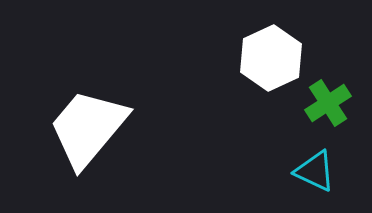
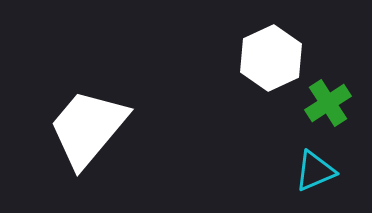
cyan triangle: rotated 48 degrees counterclockwise
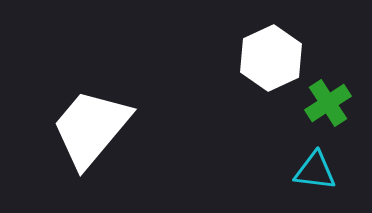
white trapezoid: moved 3 px right
cyan triangle: rotated 30 degrees clockwise
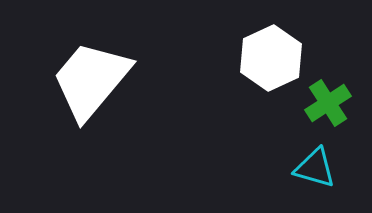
white trapezoid: moved 48 px up
cyan triangle: moved 3 px up; rotated 9 degrees clockwise
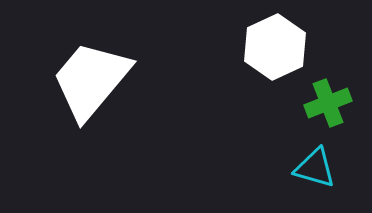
white hexagon: moved 4 px right, 11 px up
green cross: rotated 12 degrees clockwise
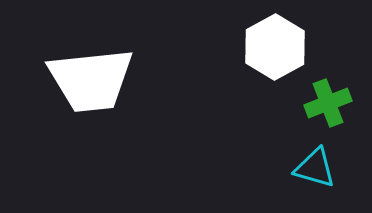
white hexagon: rotated 4 degrees counterclockwise
white trapezoid: rotated 136 degrees counterclockwise
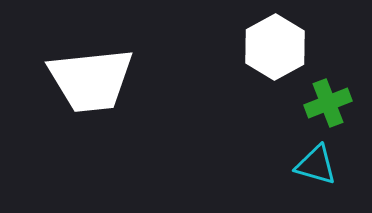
cyan triangle: moved 1 px right, 3 px up
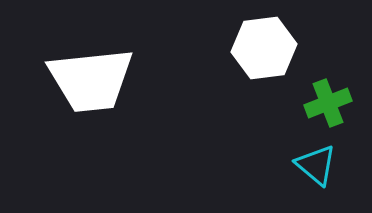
white hexagon: moved 11 px left, 1 px down; rotated 22 degrees clockwise
cyan triangle: rotated 24 degrees clockwise
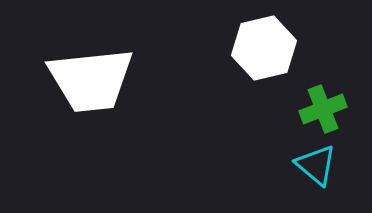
white hexagon: rotated 6 degrees counterclockwise
green cross: moved 5 px left, 6 px down
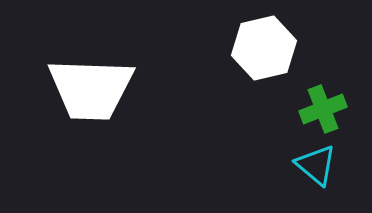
white trapezoid: moved 9 px down; rotated 8 degrees clockwise
